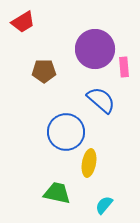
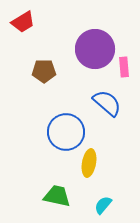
blue semicircle: moved 6 px right, 3 px down
green trapezoid: moved 3 px down
cyan semicircle: moved 1 px left
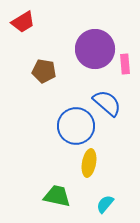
pink rectangle: moved 1 px right, 3 px up
brown pentagon: rotated 10 degrees clockwise
blue circle: moved 10 px right, 6 px up
cyan semicircle: moved 2 px right, 1 px up
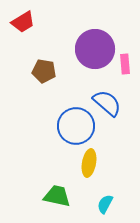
cyan semicircle: rotated 12 degrees counterclockwise
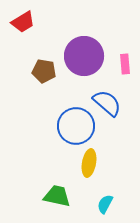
purple circle: moved 11 px left, 7 px down
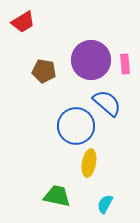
purple circle: moved 7 px right, 4 px down
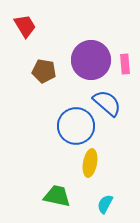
red trapezoid: moved 2 px right, 4 px down; rotated 90 degrees counterclockwise
yellow ellipse: moved 1 px right
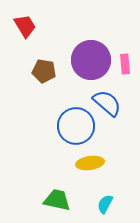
yellow ellipse: rotated 72 degrees clockwise
green trapezoid: moved 4 px down
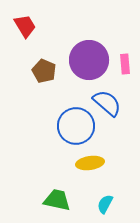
purple circle: moved 2 px left
brown pentagon: rotated 15 degrees clockwise
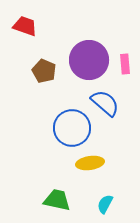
red trapezoid: rotated 40 degrees counterclockwise
blue semicircle: moved 2 px left
blue circle: moved 4 px left, 2 px down
